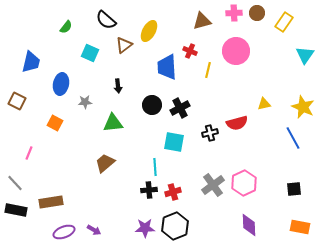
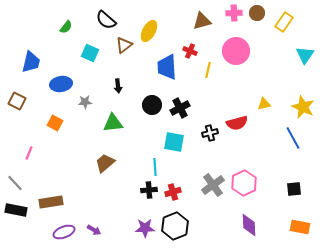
blue ellipse at (61, 84): rotated 70 degrees clockwise
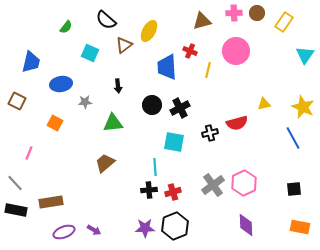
purple diamond at (249, 225): moved 3 px left
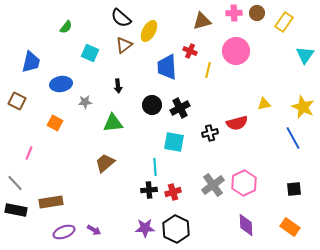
black semicircle at (106, 20): moved 15 px right, 2 px up
black hexagon at (175, 226): moved 1 px right, 3 px down; rotated 12 degrees counterclockwise
orange rectangle at (300, 227): moved 10 px left; rotated 24 degrees clockwise
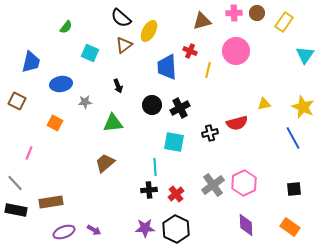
black arrow at (118, 86): rotated 16 degrees counterclockwise
red cross at (173, 192): moved 3 px right, 2 px down; rotated 21 degrees counterclockwise
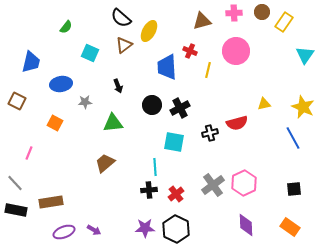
brown circle at (257, 13): moved 5 px right, 1 px up
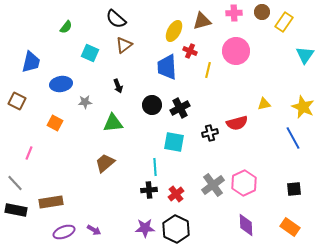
black semicircle at (121, 18): moved 5 px left, 1 px down
yellow ellipse at (149, 31): moved 25 px right
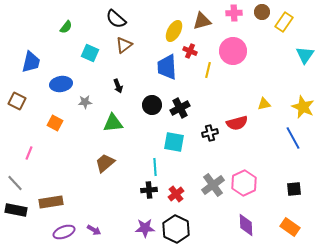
pink circle at (236, 51): moved 3 px left
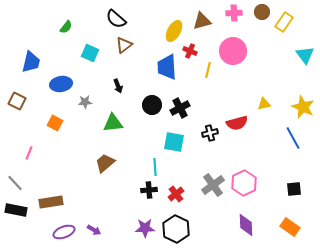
cyan triangle at (305, 55): rotated 12 degrees counterclockwise
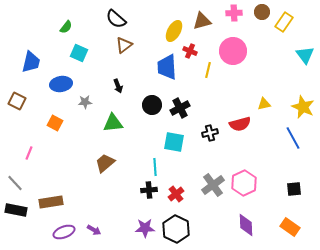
cyan square at (90, 53): moved 11 px left
red semicircle at (237, 123): moved 3 px right, 1 px down
